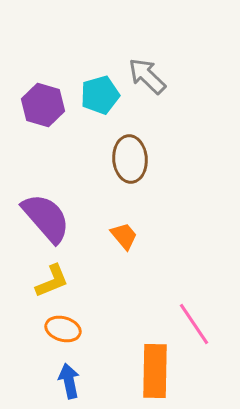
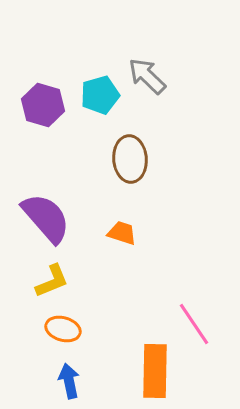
orange trapezoid: moved 2 px left, 3 px up; rotated 32 degrees counterclockwise
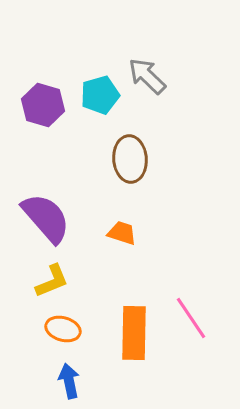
pink line: moved 3 px left, 6 px up
orange rectangle: moved 21 px left, 38 px up
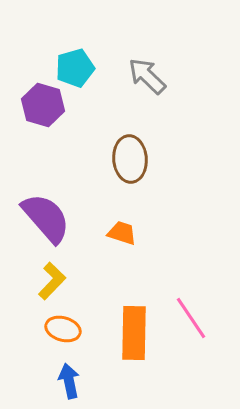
cyan pentagon: moved 25 px left, 27 px up
yellow L-shape: rotated 24 degrees counterclockwise
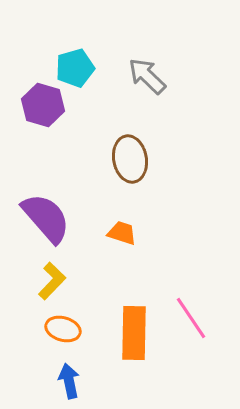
brown ellipse: rotated 6 degrees counterclockwise
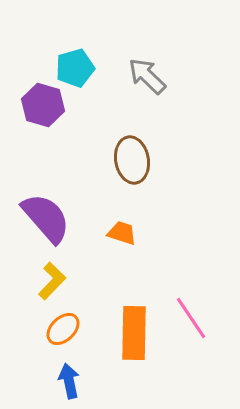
brown ellipse: moved 2 px right, 1 px down
orange ellipse: rotated 60 degrees counterclockwise
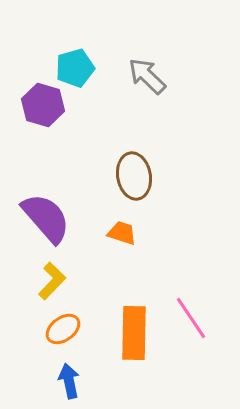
brown ellipse: moved 2 px right, 16 px down
orange ellipse: rotated 8 degrees clockwise
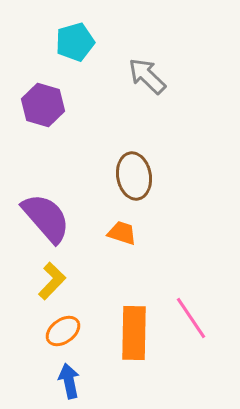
cyan pentagon: moved 26 px up
orange ellipse: moved 2 px down
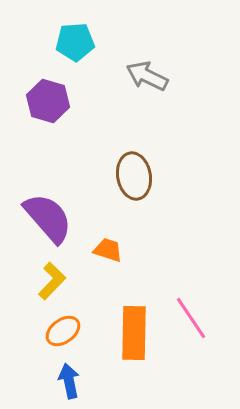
cyan pentagon: rotated 12 degrees clockwise
gray arrow: rotated 18 degrees counterclockwise
purple hexagon: moved 5 px right, 4 px up
purple semicircle: moved 2 px right
orange trapezoid: moved 14 px left, 17 px down
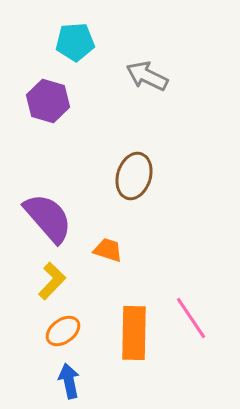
brown ellipse: rotated 27 degrees clockwise
